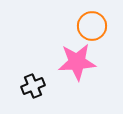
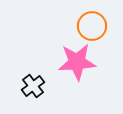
black cross: rotated 15 degrees counterclockwise
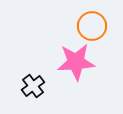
pink star: moved 1 px left
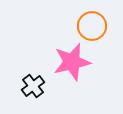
pink star: moved 4 px left; rotated 9 degrees counterclockwise
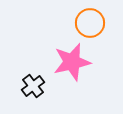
orange circle: moved 2 px left, 3 px up
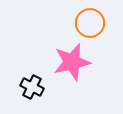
black cross: moved 1 px left, 1 px down; rotated 25 degrees counterclockwise
